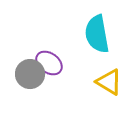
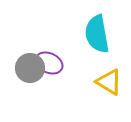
purple ellipse: rotated 12 degrees counterclockwise
gray circle: moved 6 px up
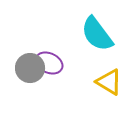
cyan semicircle: rotated 27 degrees counterclockwise
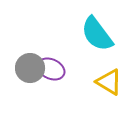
purple ellipse: moved 2 px right, 6 px down
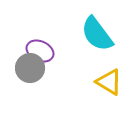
purple ellipse: moved 11 px left, 18 px up
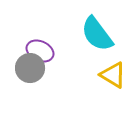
yellow triangle: moved 4 px right, 7 px up
